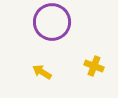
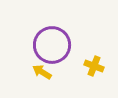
purple circle: moved 23 px down
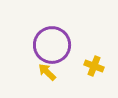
yellow arrow: moved 5 px right; rotated 12 degrees clockwise
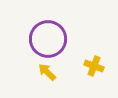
purple circle: moved 4 px left, 6 px up
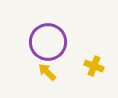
purple circle: moved 3 px down
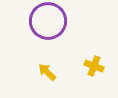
purple circle: moved 21 px up
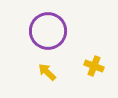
purple circle: moved 10 px down
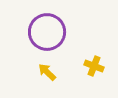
purple circle: moved 1 px left, 1 px down
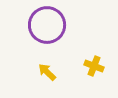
purple circle: moved 7 px up
